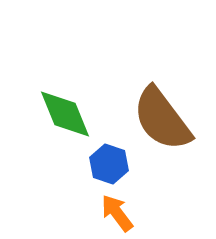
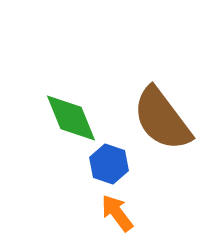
green diamond: moved 6 px right, 4 px down
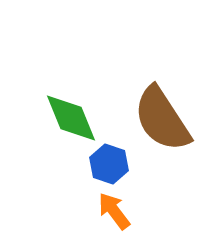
brown semicircle: rotated 4 degrees clockwise
orange arrow: moved 3 px left, 2 px up
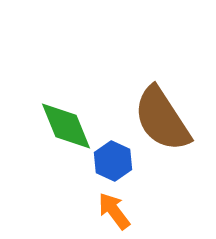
green diamond: moved 5 px left, 8 px down
blue hexagon: moved 4 px right, 3 px up; rotated 6 degrees clockwise
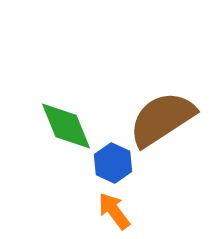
brown semicircle: rotated 90 degrees clockwise
blue hexagon: moved 2 px down
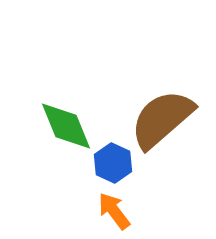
brown semicircle: rotated 8 degrees counterclockwise
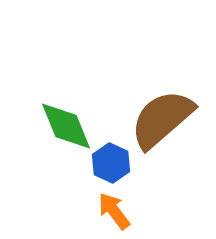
blue hexagon: moved 2 px left
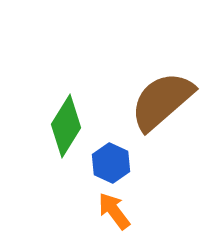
brown semicircle: moved 18 px up
green diamond: rotated 54 degrees clockwise
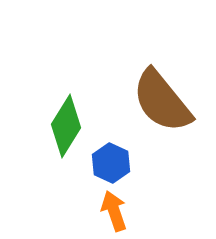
brown semicircle: rotated 88 degrees counterclockwise
orange arrow: rotated 18 degrees clockwise
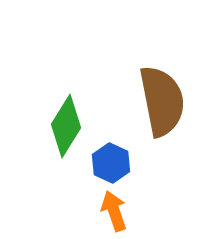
brown semicircle: rotated 152 degrees counterclockwise
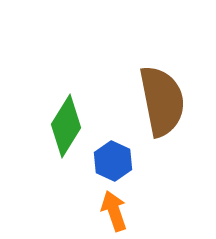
blue hexagon: moved 2 px right, 2 px up
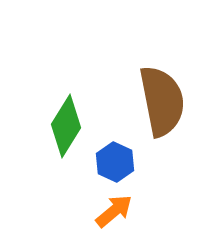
blue hexagon: moved 2 px right, 1 px down
orange arrow: rotated 69 degrees clockwise
